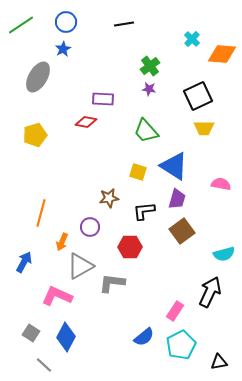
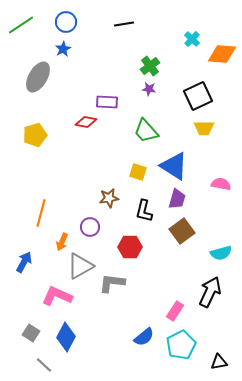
purple rectangle: moved 4 px right, 3 px down
black L-shape: rotated 70 degrees counterclockwise
cyan semicircle: moved 3 px left, 1 px up
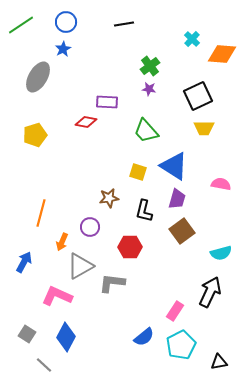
gray square: moved 4 px left, 1 px down
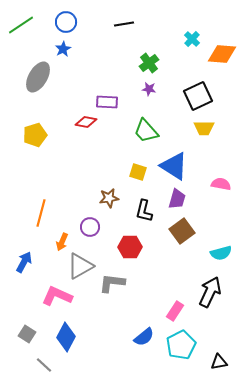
green cross: moved 1 px left, 3 px up
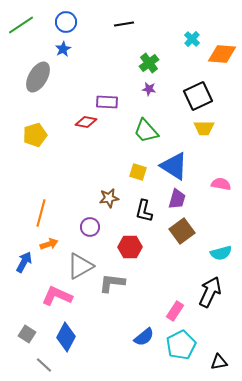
orange arrow: moved 13 px left, 2 px down; rotated 132 degrees counterclockwise
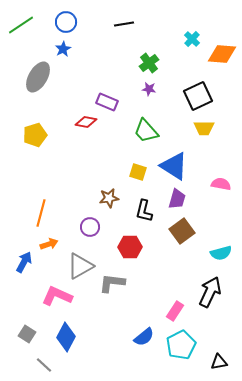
purple rectangle: rotated 20 degrees clockwise
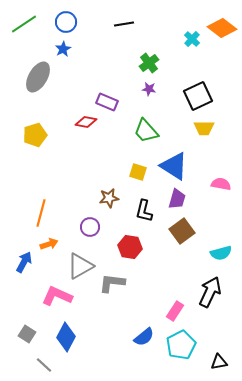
green line: moved 3 px right, 1 px up
orange diamond: moved 26 px up; rotated 32 degrees clockwise
red hexagon: rotated 10 degrees clockwise
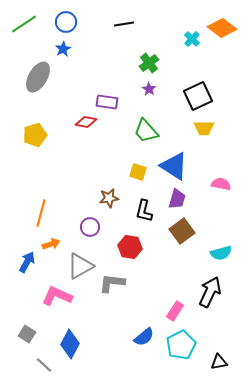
purple star: rotated 24 degrees clockwise
purple rectangle: rotated 15 degrees counterclockwise
orange arrow: moved 2 px right
blue arrow: moved 3 px right
blue diamond: moved 4 px right, 7 px down
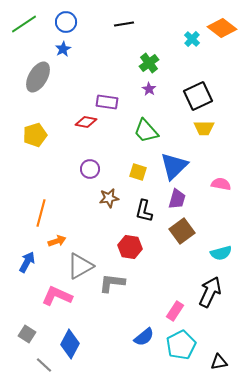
blue triangle: rotated 44 degrees clockwise
purple circle: moved 58 px up
orange arrow: moved 6 px right, 3 px up
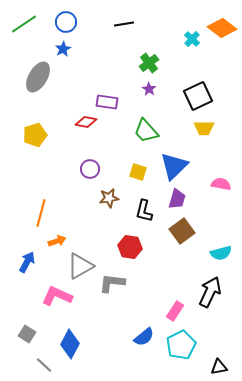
black triangle: moved 5 px down
